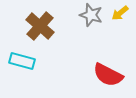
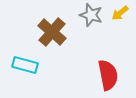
brown cross: moved 12 px right, 6 px down
cyan rectangle: moved 3 px right, 4 px down
red semicircle: rotated 128 degrees counterclockwise
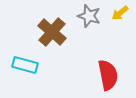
gray star: moved 2 px left, 1 px down
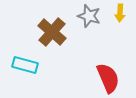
yellow arrow: rotated 48 degrees counterclockwise
red semicircle: moved 3 px down; rotated 12 degrees counterclockwise
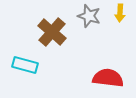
red semicircle: rotated 60 degrees counterclockwise
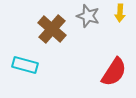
gray star: moved 1 px left
brown cross: moved 3 px up
red semicircle: moved 6 px right, 6 px up; rotated 116 degrees clockwise
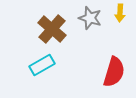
gray star: moved 2 px right, 2 px down
cyan rectangle: moved 17 px right; rotated 45 degrees counterclockwise
red semicircle: rotated 16 degrees counterclockwise
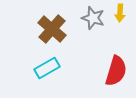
gray star: moved 3 px right
cyan rectangle: moved 5 px right, 3 px down
red semicircle: moved 2 px right, 1 px up
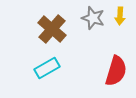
yellow arrow: moved 3 px down
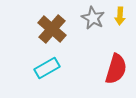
gray star: rotated 10 degrees clockwise
red semicircle: moved 2 px up
